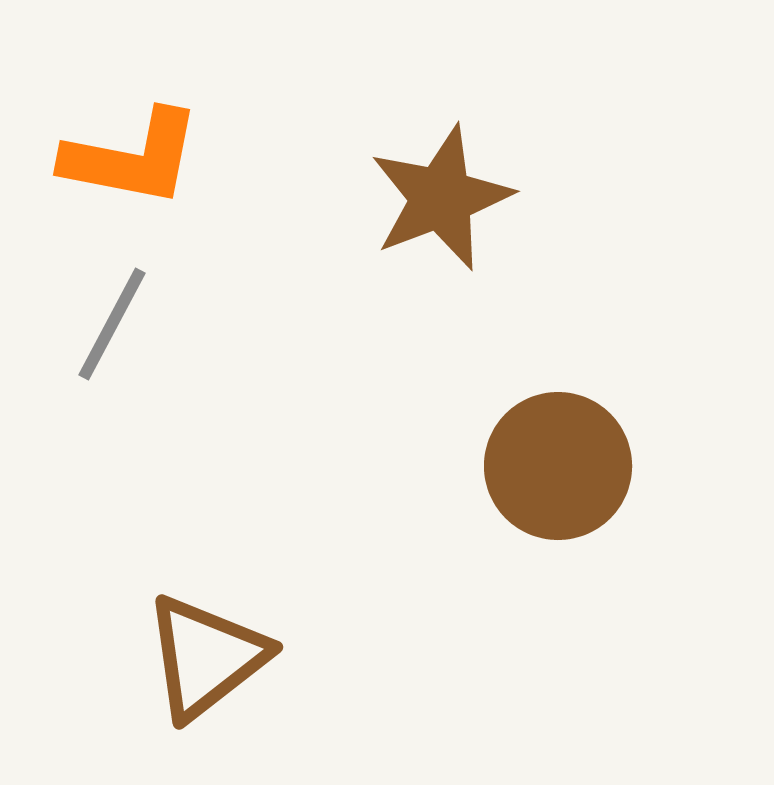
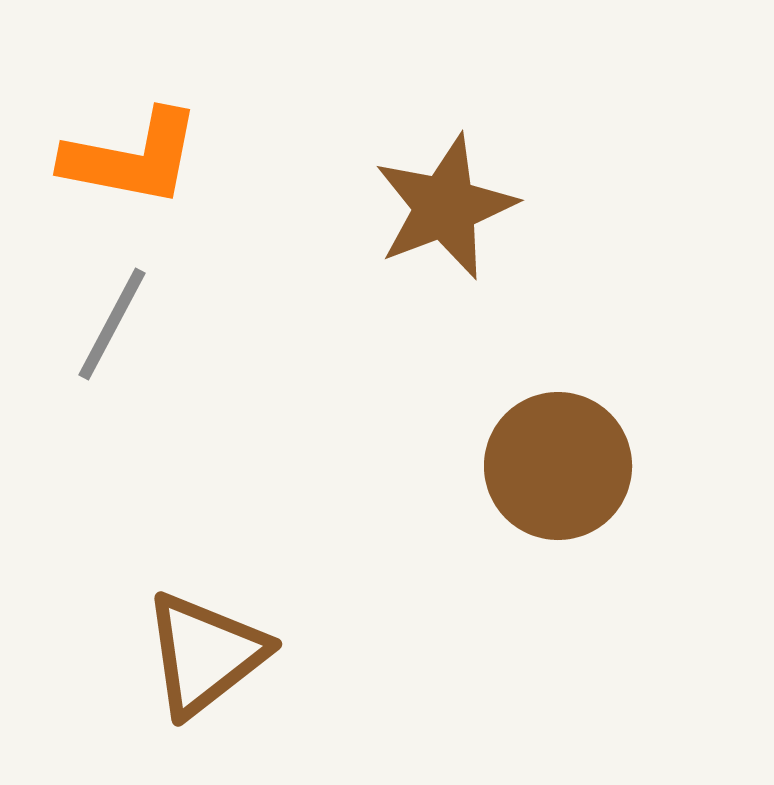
brown star: moved 4 px right, 9 px down
brown triangle: moved 1 px left, 3 px up
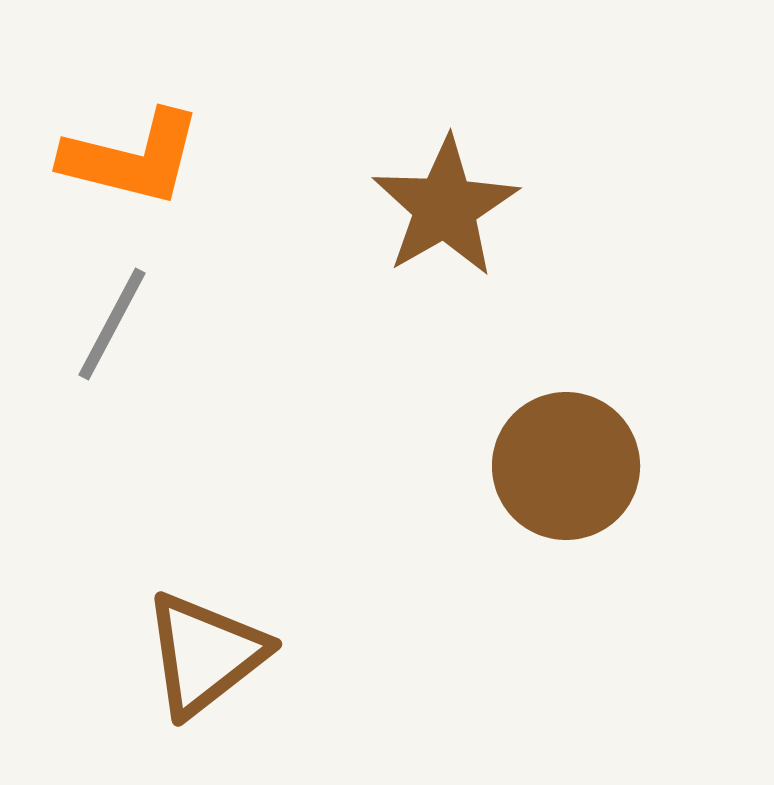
orange L-shape: rotated 3 degrees clockwise
brown star: rotated 9 degrees counterclockwise
brown circle: moved 8 px right
